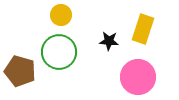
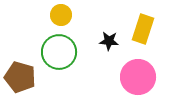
brown pentagon: moved 6 px down
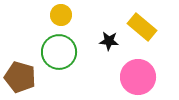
yellow rectangle: moved 1 px left, 2 px up; rotated 68 degrees counterclockwise
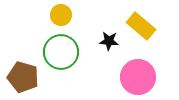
yellow rectangle: moved 1 px left, 1 px up
green circle: moved 2 px right
brown pentagon: moved 3 px right
